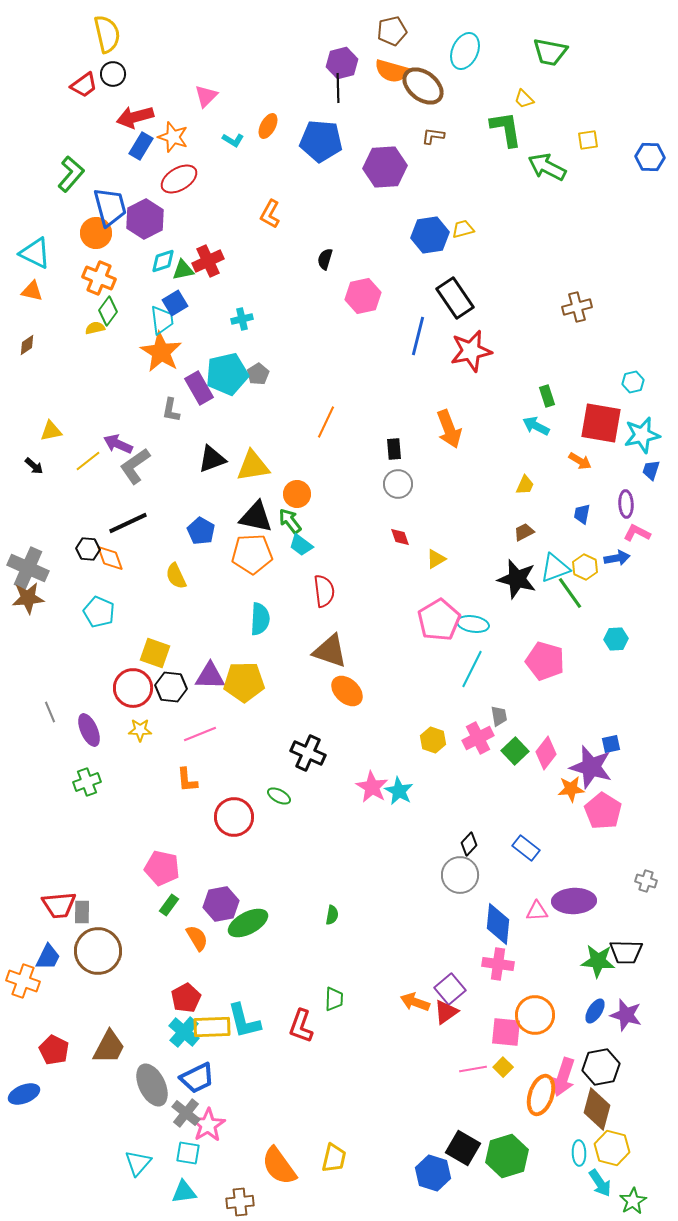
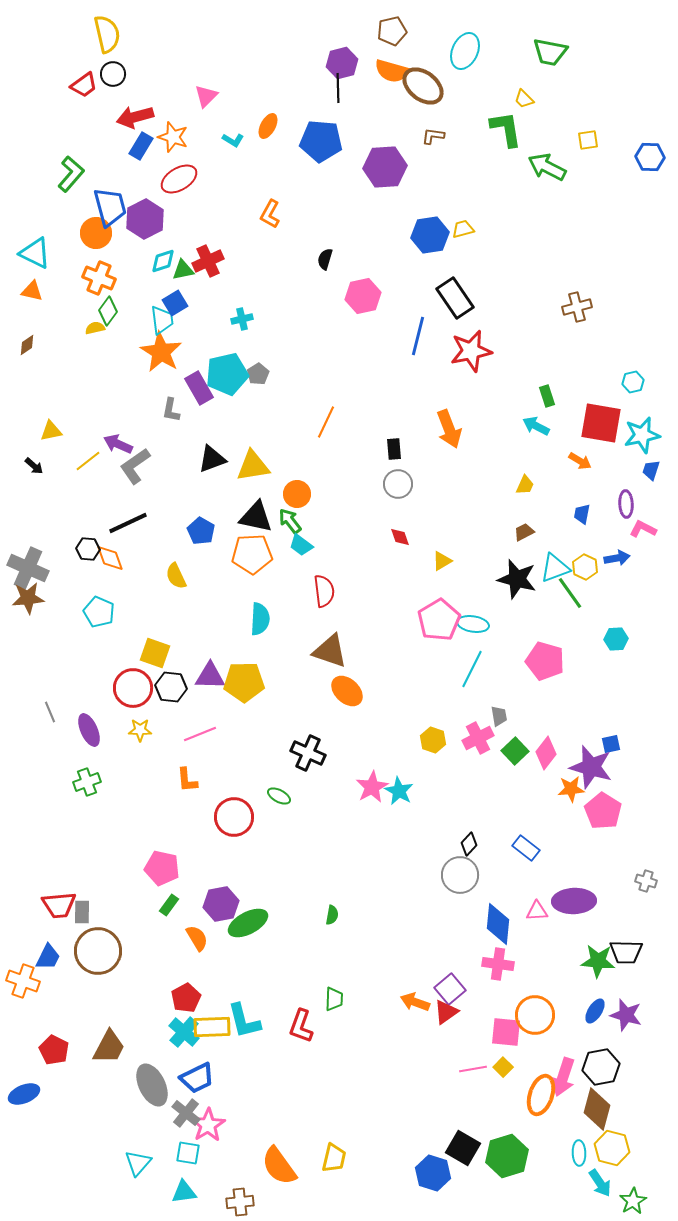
pink L-shape at (637, 533): moved 6 px right, 4 px up
yellow triangle at (436, 559): moved 6 px right, 2 px down
pink star at (372, 787): rotated 12 degrees clockwise
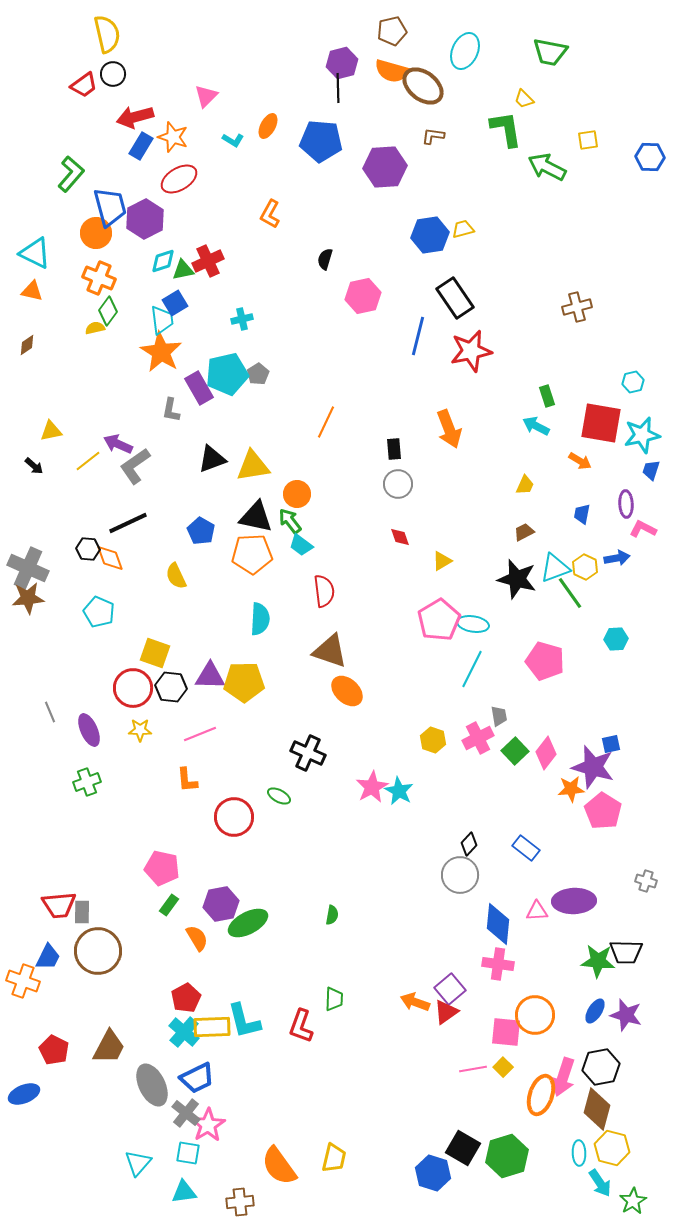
purple star at (591, 767): moved 2 px right
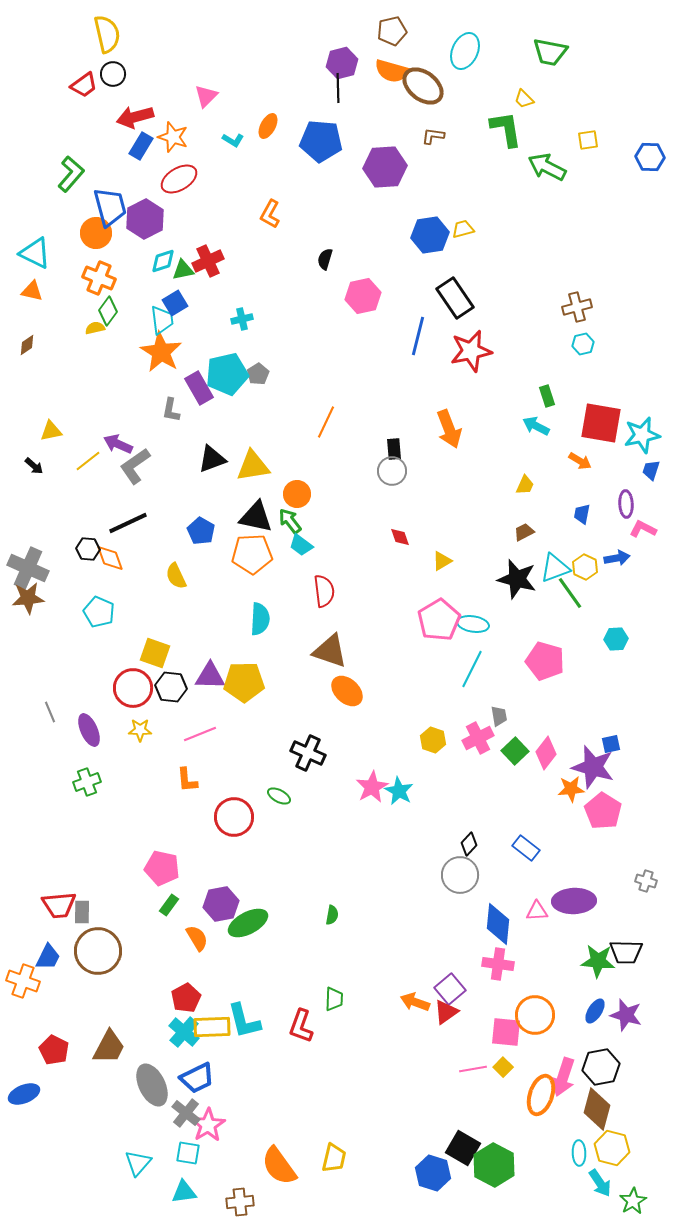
cyan hexagon at (633, 382): moved 50 px left, 38 px up
gray circle at (398, 484): moved 6 px left, 13 px up
green hexagon at (507, 1156): moved 13 px left, 9 px down; rotated 15 degrees counterclockwise
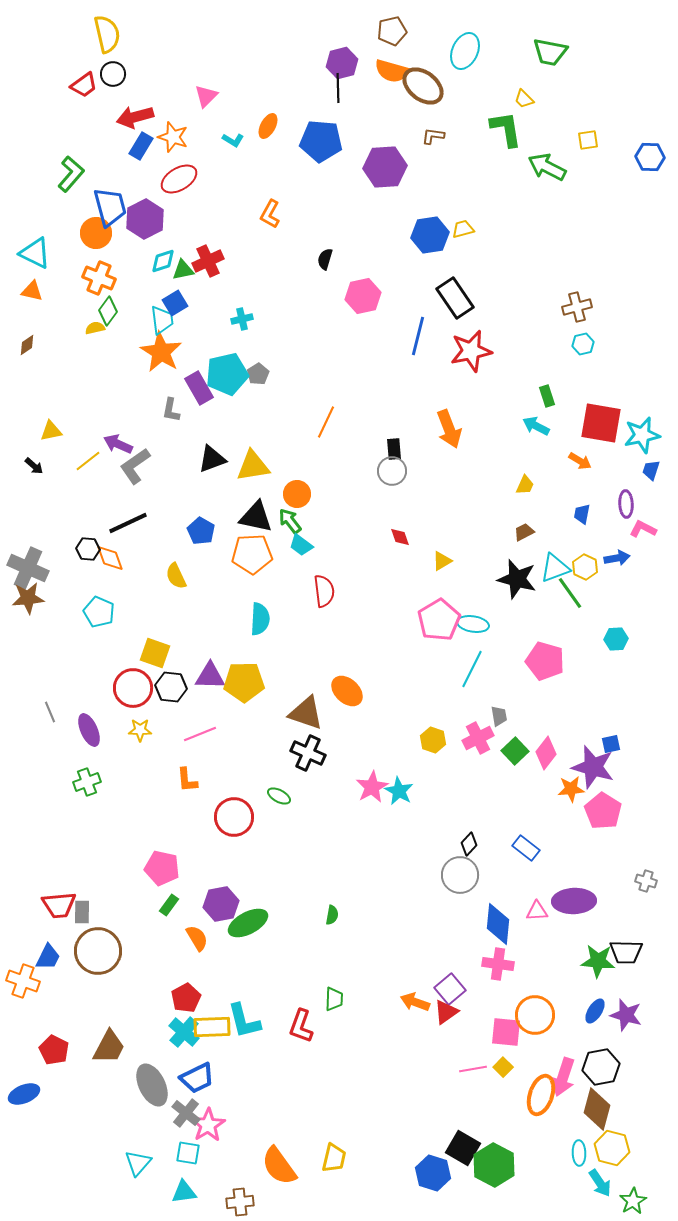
brown triangle at (330, 651): moved 24 px left, 62 px down
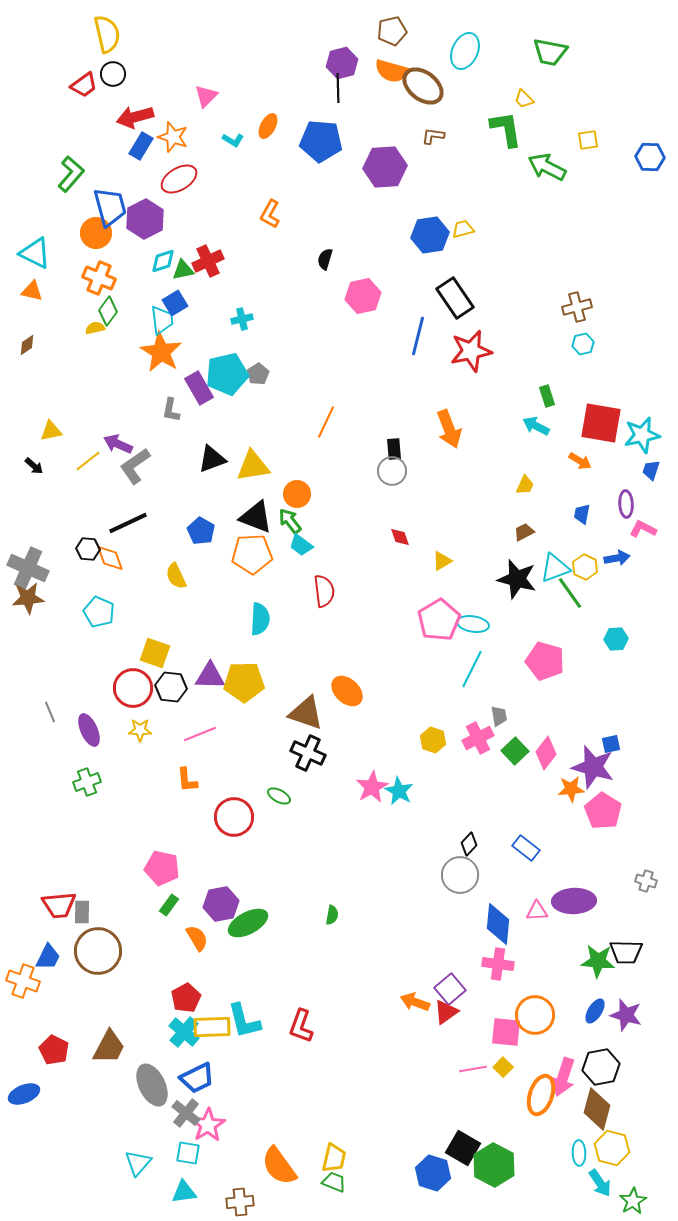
black triangle at (256, 517): rotated 9 degrees clockwise
green trapezoid at (334, 999): moved 183 px down; rotated 70 degrees counterclockwise
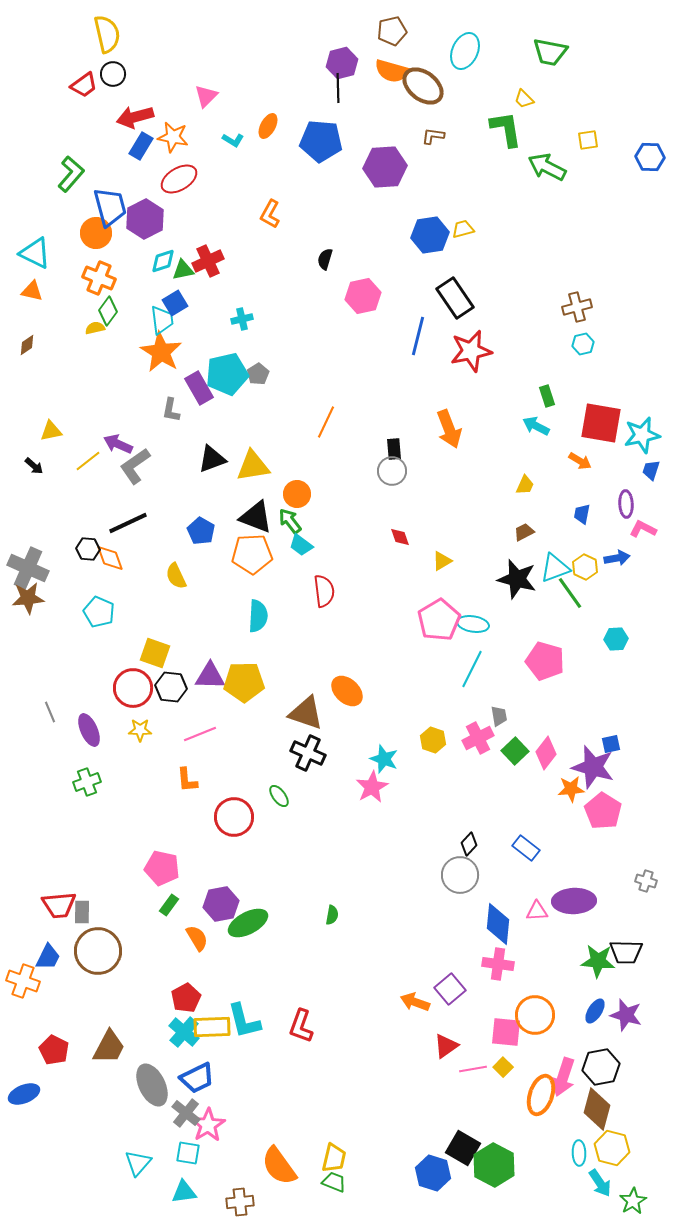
orange star at (173, 137): rotated 8 degrees counterclockwise
cyan semicircle at (260, 619): moved 2 px left, 3 px up
cyan star at (399, 791): moved 15 px left, 32 px up; rotated 8 degrees counterclockwise
green ellipse at (279, 796): rotated 25 degrees clockwise
red triangle at (446, 1012): moved 34 px down
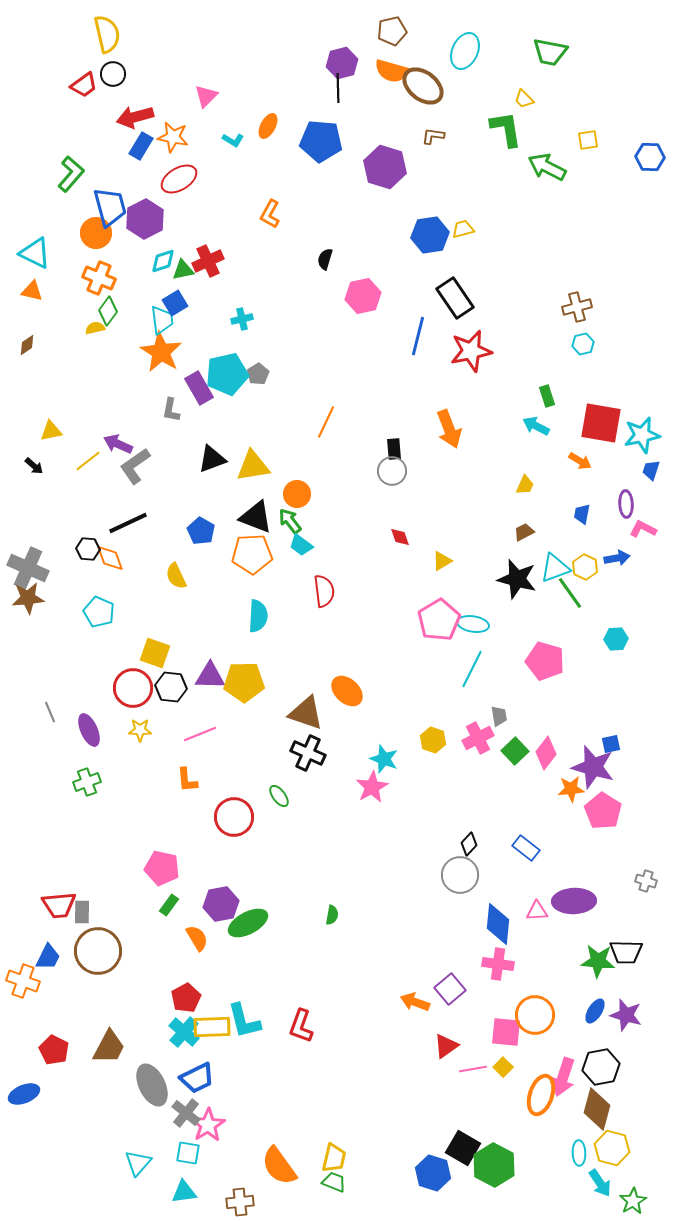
purple hexagon at (385, 167): rotated 21 degrees clockwise
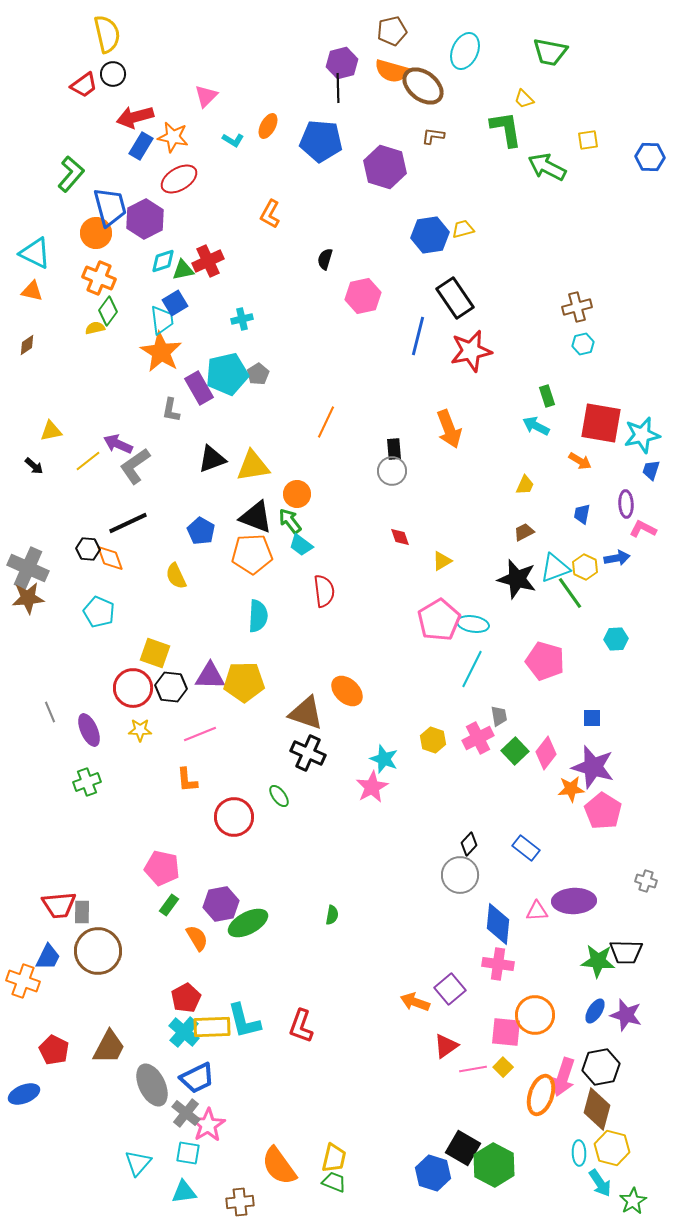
blue square at (611, 744): moved 19 px left, 26 px up; rotated 12 degrees clockwise
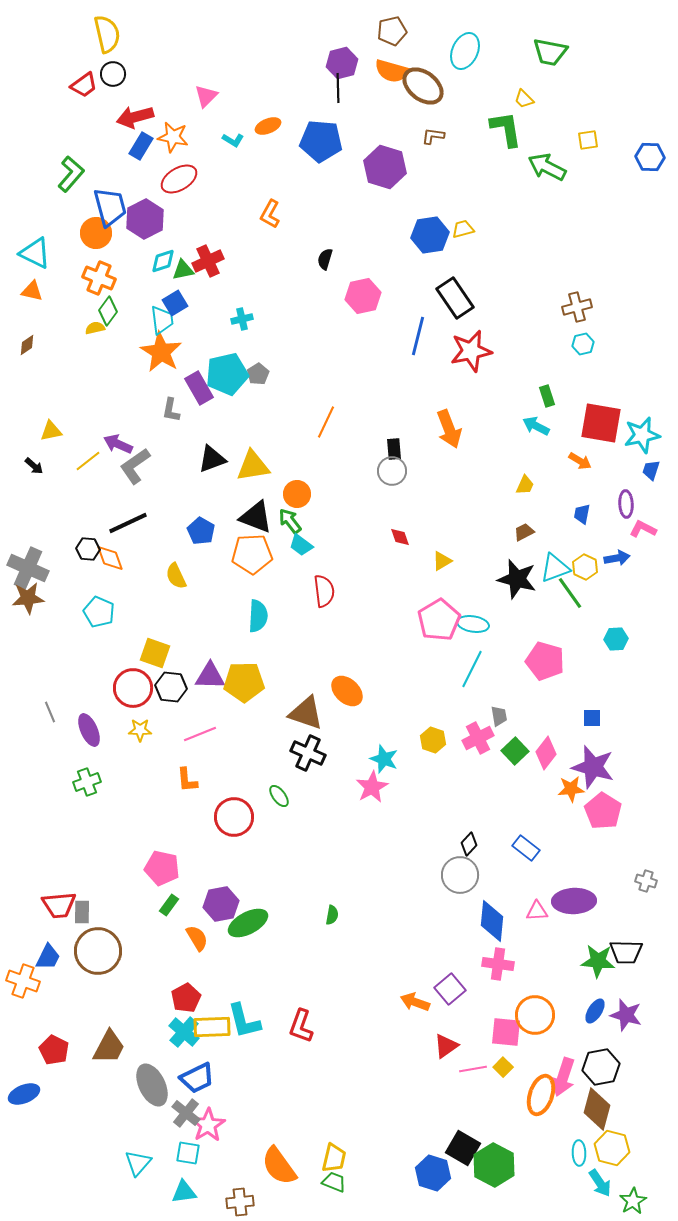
orange ellipse at (268, 126): rotated 40 degrees clockwise
blue diamond at (498, 924): moved 6 px left, 3 px up
